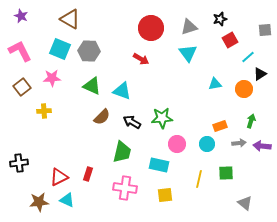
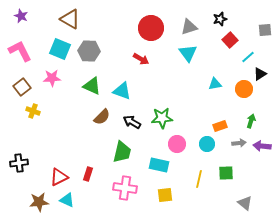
red square at (230, 40): rotated 14 degrees counterclockwise
yellow cross at (44, 111): moved 11 px left; rotated 24 degrees clockwise
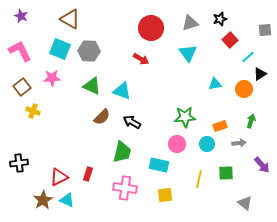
gray triangle at (189, 27): moved 1 px right, 4 px up
green star at (162, 118): moved 23 px right, 1 px up
purple arrow at (262, 146): moved 19 px down; rotated 138 degrees counterclockwise
brown star at (39, 202): moved 4 px right, 2 px up; rotated 24 degrees counterclockwise
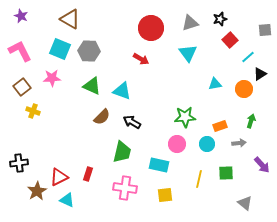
brown star at (43, 200): moved 6 px left, 9 px up
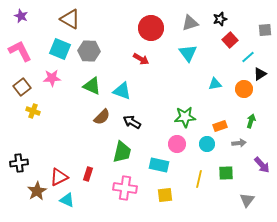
gray triangle at (245, 203): moved 2 px right, 3 px up; rotated 28 degrees clockwise
